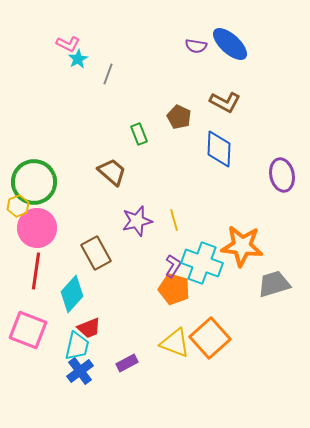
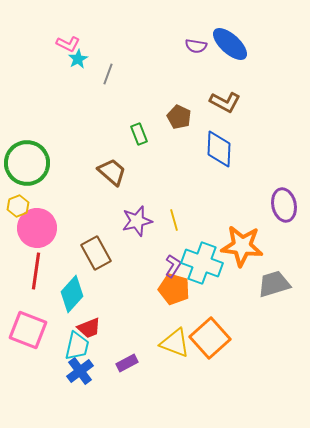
purple ellipse: moved 2 px right, 30 px down
green circle: moved 7 px left, 19 px up
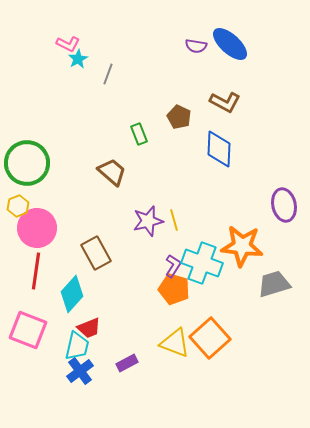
purple star: moved 11 px right
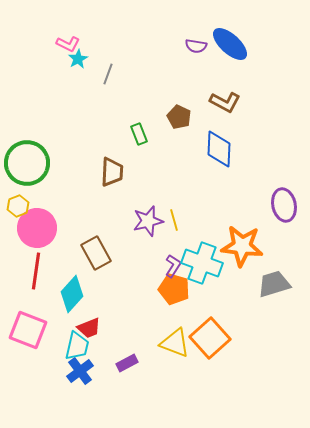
brown trapezoid: rotated 52 degrees clockwise
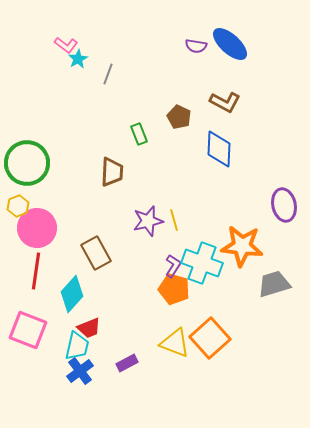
pink L-shape: moved 2 px left, 1 px down; rotated 10 degrees clockwise
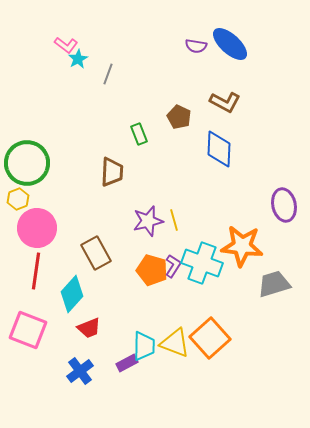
yellow hexagon: moved 7 px up
orange pentagon: moved 22 px left, 19 px up
cyan trapezoid: moved 67 px right; rotated 12 degrees counterclockwise
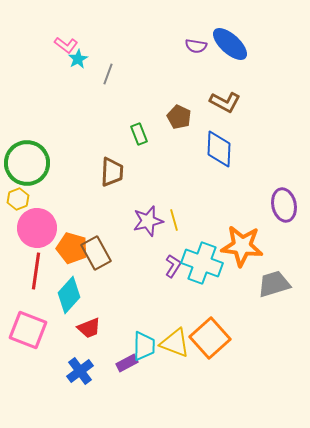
orange pentagon: moved 80 px left, 22 px up
cyan diamond: moved 3 px left, 1 px down
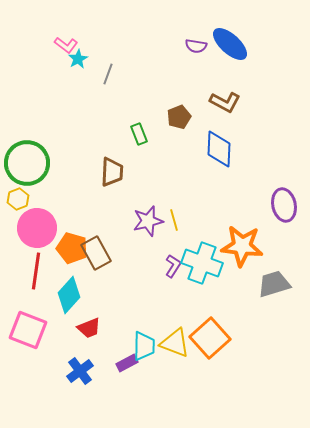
brown pentagon: rotated 25 degrees clockwise
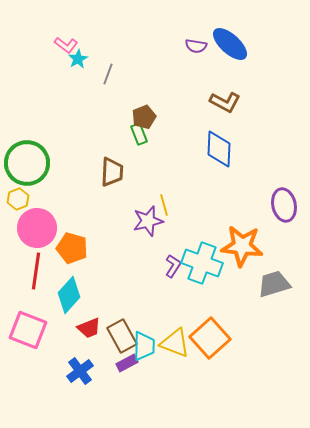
brown pentagon: moved 35 px left
yellow line: moved 10 px left, 15 px up
brown rectangle: moved 26 px right, 83 px down
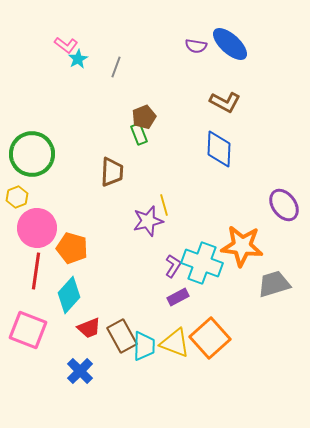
gray line: moved 8 px right, 7 px up
green circle: moved 5 px right, 9 px up
yellow hexagon: moved 1 px left, 2 px up
purple ellipse: rotated 24 degrees counterclockwise
purple rectangle: moved 51 px right, 66 px up
blue cross: rotated 8 degrees counterclockwise
